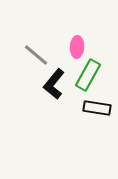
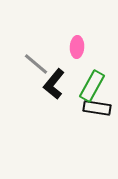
gray line: moved 9 px down
green rectangle: moved 4 px right, 11 px down
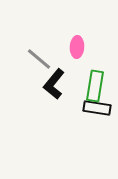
gray line: moved 3 px right, 5 px up
green rectangle: moved 3 px right; rotated 20 degrees counterclockwise
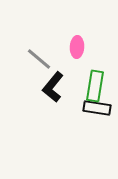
black L-shape: moved 1 px left, 3 px down
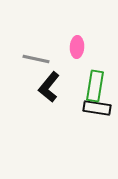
gray line: moved 3 px left; rotated 28 degrees counterclockwise
black L-shape: moved 4 px left
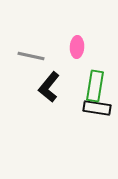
gray line: moved 5 px left, 3 px up
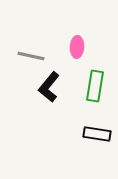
black rectangle: moved 26 px down
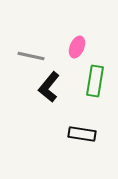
pink ellipse: rotated 20 degrees clockwise
green rectangle: moved 5 px up
black rectangle: moved 15 px left
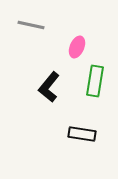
gray line: moved 31 px up
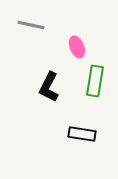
pink ellipse: rotated 45 degrees counterclockwise
black L-shape: rotated 12 degrees counterclockwise
